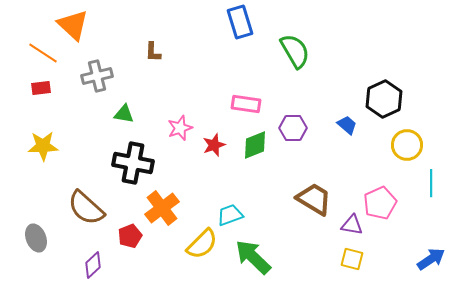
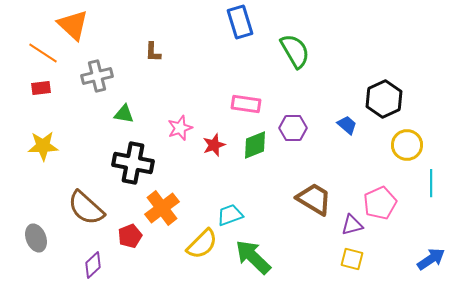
purple triangle: rotated 25 degrees counterclockwise
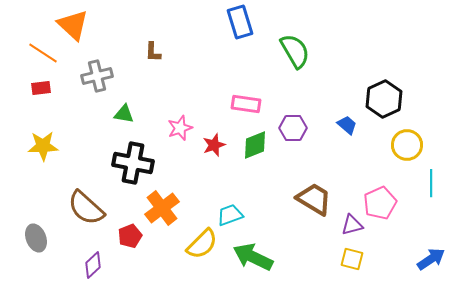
green arrow: rotated 18 degrees counterclockwise
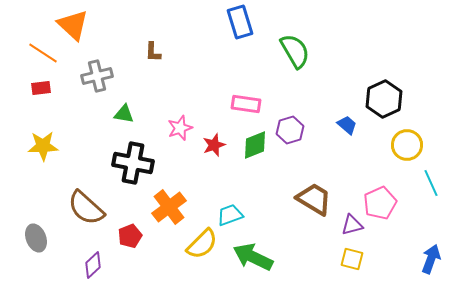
purple hexagon: moved 3 px left, 2 px down; rotated 16 degrees counterclockwise
cyan line: rotated 24 degrees counterclockwise
orange cross: moved 7 px right, 1 px up
blue arrow: rotated 36 degrees counterclockwise
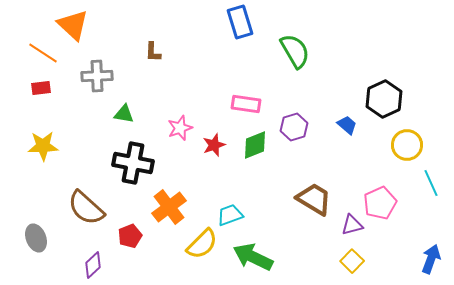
gray cross: rotated 12 degrees clockwise
purple hexagon: moved 4 px right, 3 px up
yellow square: moved 2 px down; rotated 30 degrees clockwise
